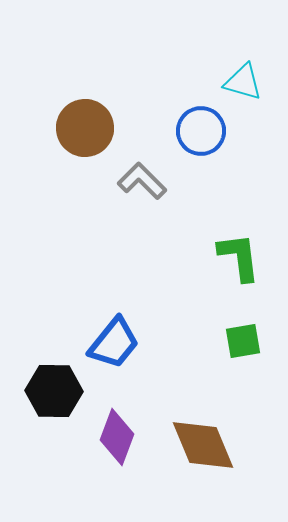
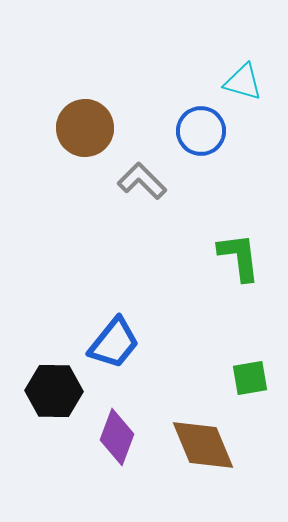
green square: moved 7 px right, 37 px down
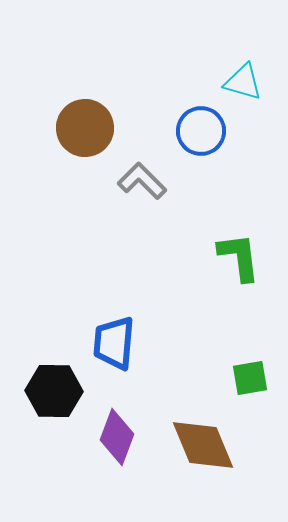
blue trapezoid: rotated 146 degrees clockwise
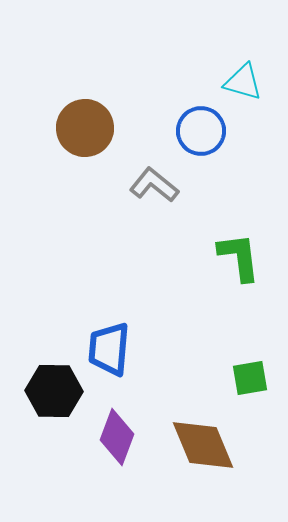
gray L-shape: moved 12 px right, 4 px down; rotated 6 degrees counterclockwise
blue trapezoid: moved 5 px left, 6 px down
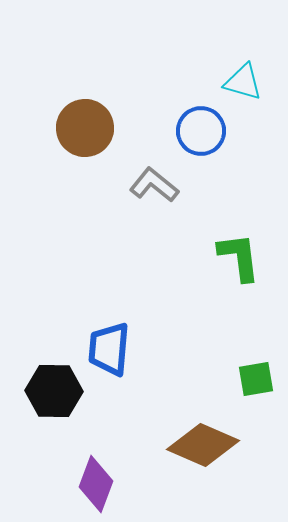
green square: moved 6 px right, 1 px down
purple diamond: moved 21 px left, 47 px down
brown diamond: rotated 44 degrees counterclockwise
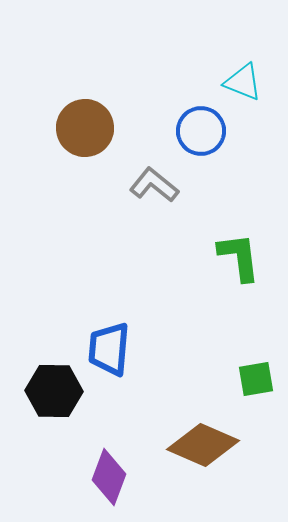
cyan triangle: rotated 6 degrees clockwise
purple diamond: moved 13 px right, 7 px up
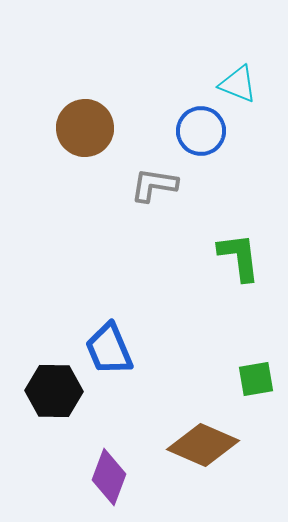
cyan triangle: moved 5 px left, 2 px down
gray L-shape: rotated 30 degrees counterclockwise
blue trapezoid: rotated 28 degrees counterclockwise
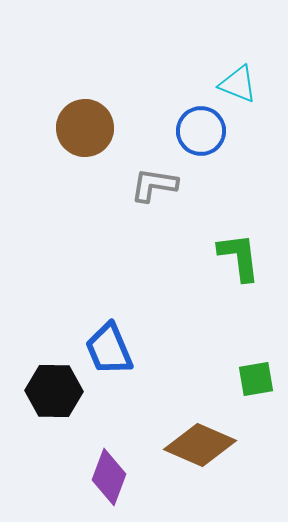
brown diamond: moved 3 px left
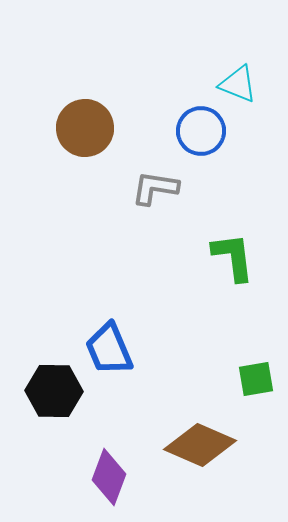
gray L-shape: moved 1 px right, 3 px down
green L-shape: moved 6 px left
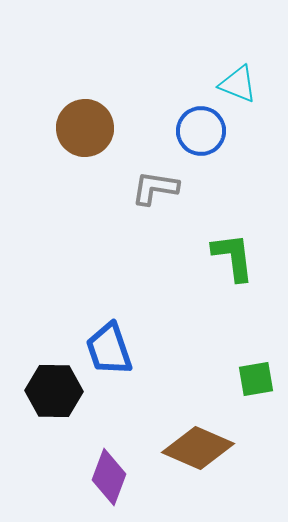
blue trapezoid: rotated 4 degrees clockwise
brown diamond: moved 2 px left, 3 px down
